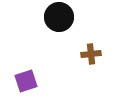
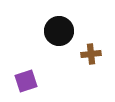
black circle: moved 14 px down
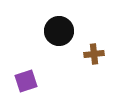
brown cross: moved 3 px right
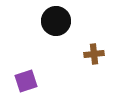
black circle: moved 3 px left, 10 px up
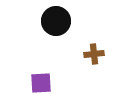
purple square: moved 15 px right, 2 px down; rotated 15 degrees clockwise
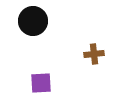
black circle: moved 23 px left
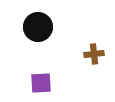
black circle: moved 5 px right, 6 px down
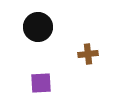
brown cross: moved 6 px left
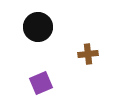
purple square: rotated 20 degrees counterclockwise
